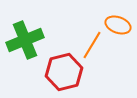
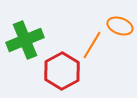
orange ellipse: moved 2 px right, 1 px down
red hexagon: moved 2 px left, 1 px up; rotated 15 degrees counterclockwise
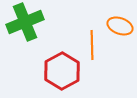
green cross: moved 18 px up
orange line: rotated 32 degrees counterclockwise
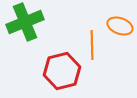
red hexagon: rotated 15 degrees clockwise
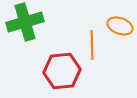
green cross: rotated 6 degrees clockwise
red hexagon: rotated 9 degrees clockwise
